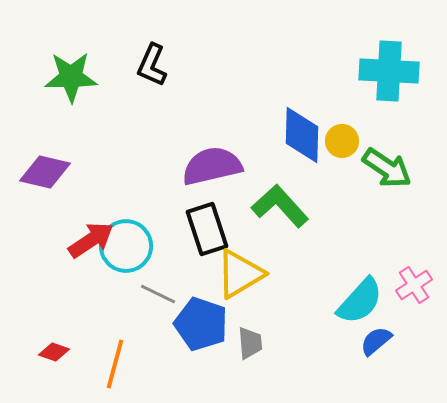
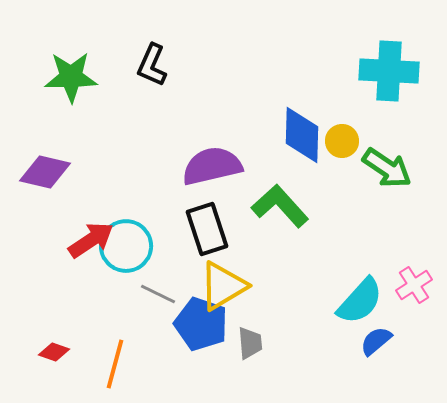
yellow triangle: moved 17 px left, 12 px down
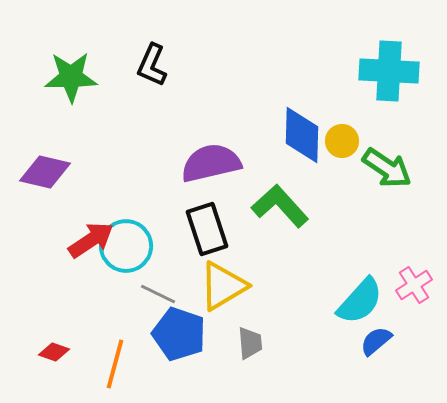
purple semicircle: moved 1 px left, 3 px up
blue pentagon: moved 22 px left, 10 px down
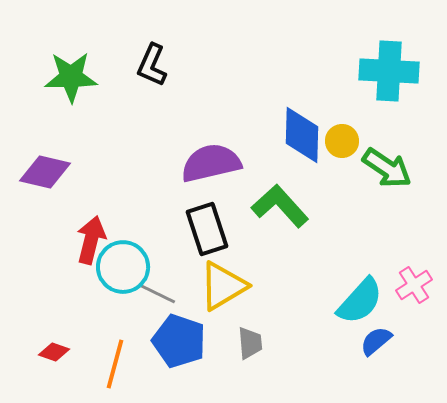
red arrow: rotated 42 degrees counterclockwise
cyan circle: moved 3 px left, 21 px down
blue pentagon: moved 7 px down
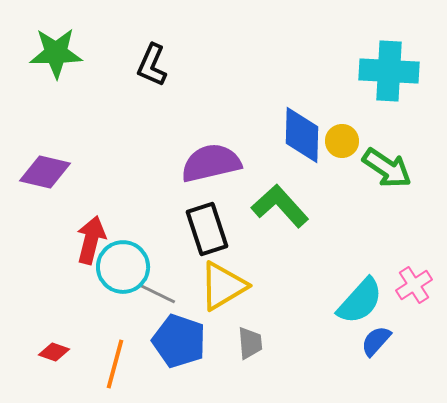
green star: moved 15 px left, 24 px up
blue semicircle: rotated 8 degrees counterclockwise
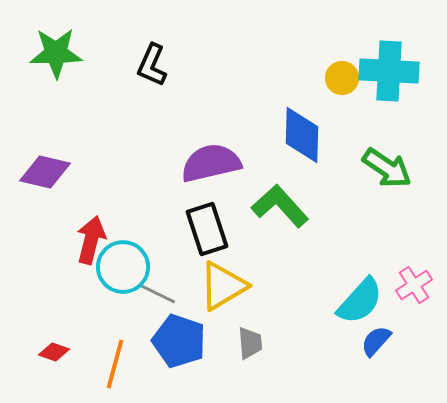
yellow circle: moved 63 px up
